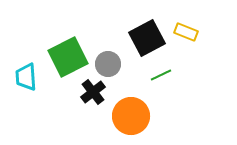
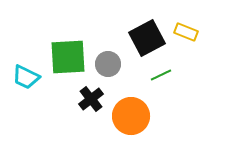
green square: rotated 24 degrees clockwise
cyan trapezoid: rotated 60 degrees counterclockwise
black cross: moved 2 px left, 7 px down
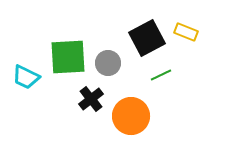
gray circle: moved 1 px up
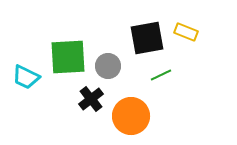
black square: rotated 18 degrees clockwise
gray circle: moved 3 px down
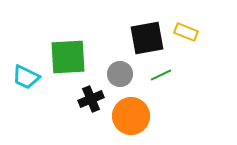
gray circle: moved 12 px right, 8 px down
black cross: rotated 15 degrees clockwise
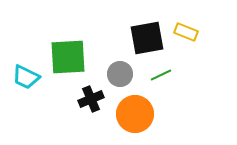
orange circle: moved 4 px right, 2 px up
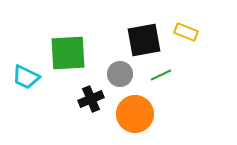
black square: moved 3 px left, 2 px down
green square: moved 4 px up
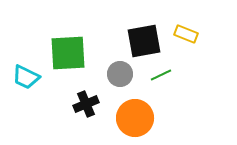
yellow rectangle: moved 2 px down
black square: moved 1 px down
black cross: moved 5 px left, 5 px down
orange circle: moved 4 px down
